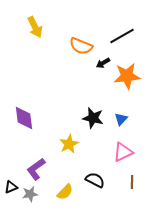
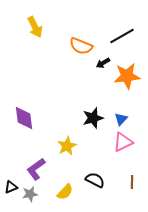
black star: rotated 30 degrees counterclockwise
yellow star: moved 2 px left, 2 px down
pink triangle: moved 10 px up
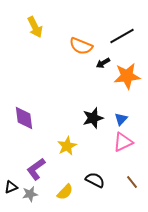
brown line: rotated 40 degrees counterclockwise
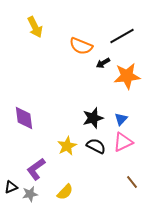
black semicircle: moved 1 px right, 34 px up
